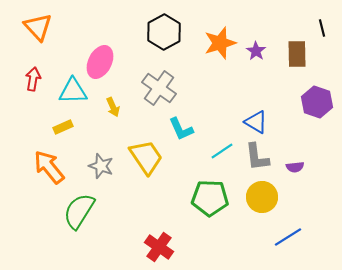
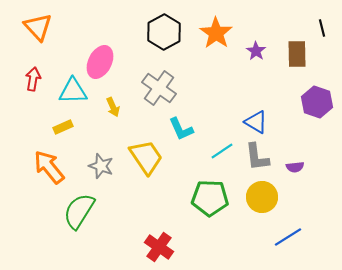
orange star: moved 4 px left, 10 px up; rotated 20 degrees counterclockwise
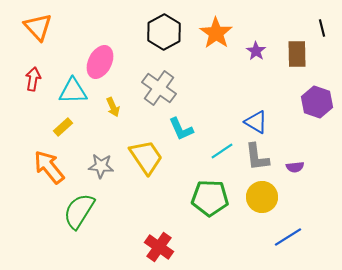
yellow rectangle: rotated 18 degrees counterclockwise
gray star: rotated 15 degrees counterclockwise
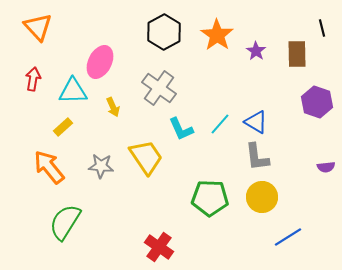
orange star: moved 1 px right, 2 px down
cyan line: moved 2 px left, 27 px up; rotated 15 degrees counterclockwise
purple semicircle: moved 31 px right
green semicircle: moved 14 px left, 11 px down
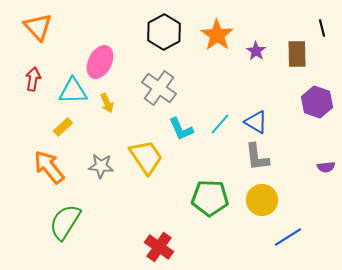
yellow arrow: moved 6 px left, 4 px up
yellow circle: moved 3 px down
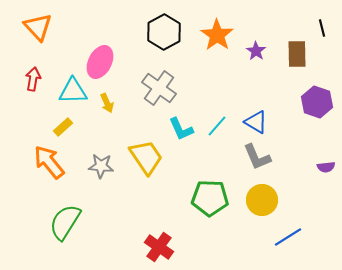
cyan line: moved 3 px left, 2 px down
gray L-shape: rotated 16 degrees counterclockwise
orange arrow: moved 5 px up
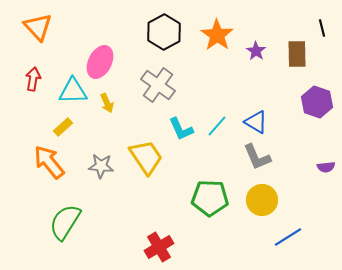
gray cross: moved 1 px left, 3 px up
red cross: rotated 24 degrees clockwise
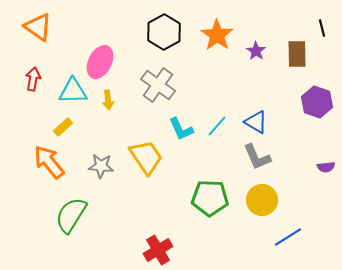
orange triangle: rotated 12 degrees counterclockwise
yellow arrow: moved 1 px right, 3 px up; rotated 18 degrees clockwise
green semicircle: moved 6 px right, 7 px up
red cross: moved 1 px left, 3 px down
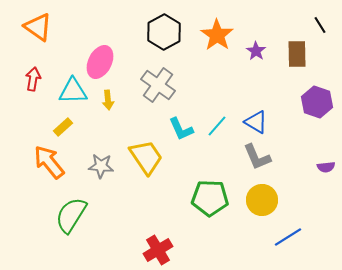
black line: moved 2 px left, 3 px up; rotated 18 degrees counterclockwise
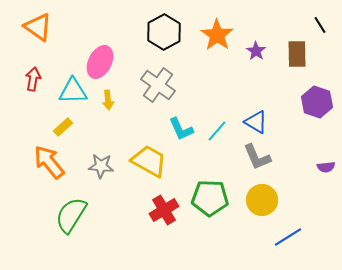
cyan line: moved 5 px down
yellow trapezoid: moved 3 px right, 4 px down; rotated 27 degrees counterclockwise
red cross: moved 6 px right, 40 px up
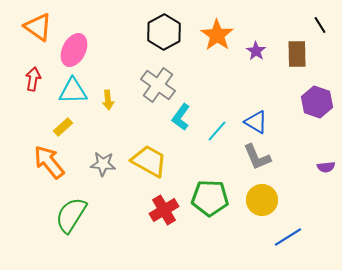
pink ellipse: moved 26 px left, 12 px up
cyan L-shape: moved 12 px up; rotated 60 degrees clockwise
gray star: moved 2 px right, 2 px up
